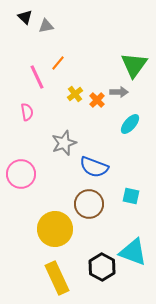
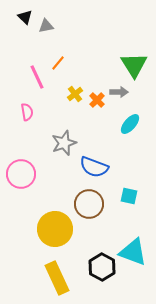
green triangle: rotated 8 degrees counterclockwise
cyan square: moved 2 px left
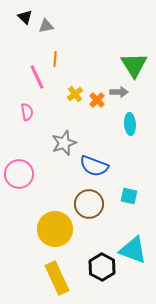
orange line: moved 3 px left, 4 px up; rotated 35 degrees counterclockwise
cyan ellipse: rotated 45 degrees counterclockwise
blue semicircle: moved 1 px up
pink circle: moved 2 px left
cyan triangle: moved 2 px up
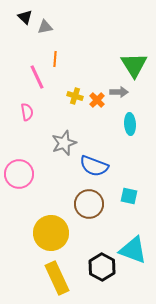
gray triangle: moved 1 px left, 1 px down
yellow cross: moved 2 px down; rotated 35 degrees counterclockwise
yellow circle: moved 4 px left, 4 px down
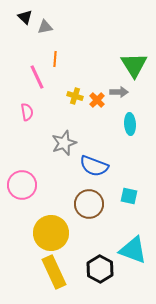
pink circle: moved 3 px right, 11 px down
black hexagon: moved 2 px left, 2 px down
yellow rectangle: moved 3 px left, 6 px up
